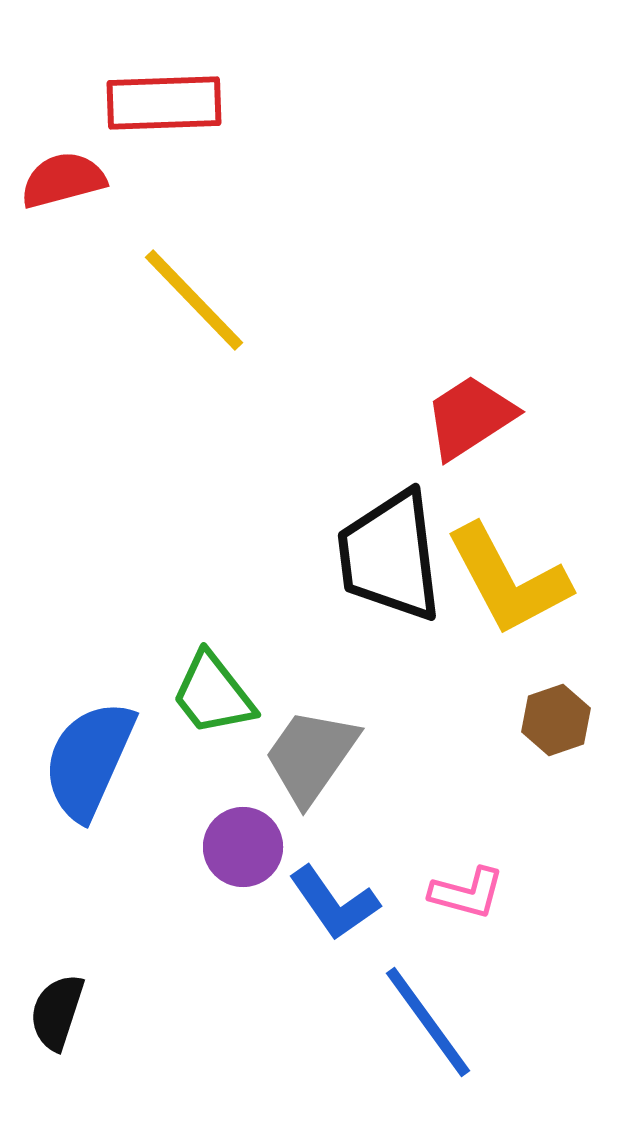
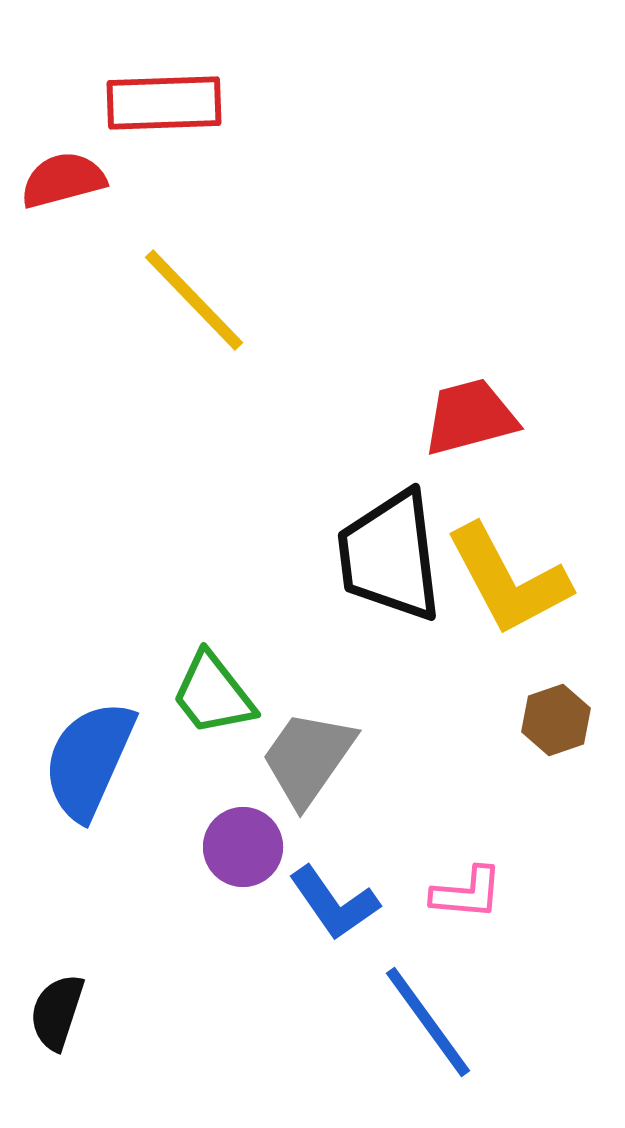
red trapezoid: rotated 18 degrees clockwise
gray trapezoid: moved 3 px left, 2 px down
pink L-shape: rotated 10 degrees counterclockwise
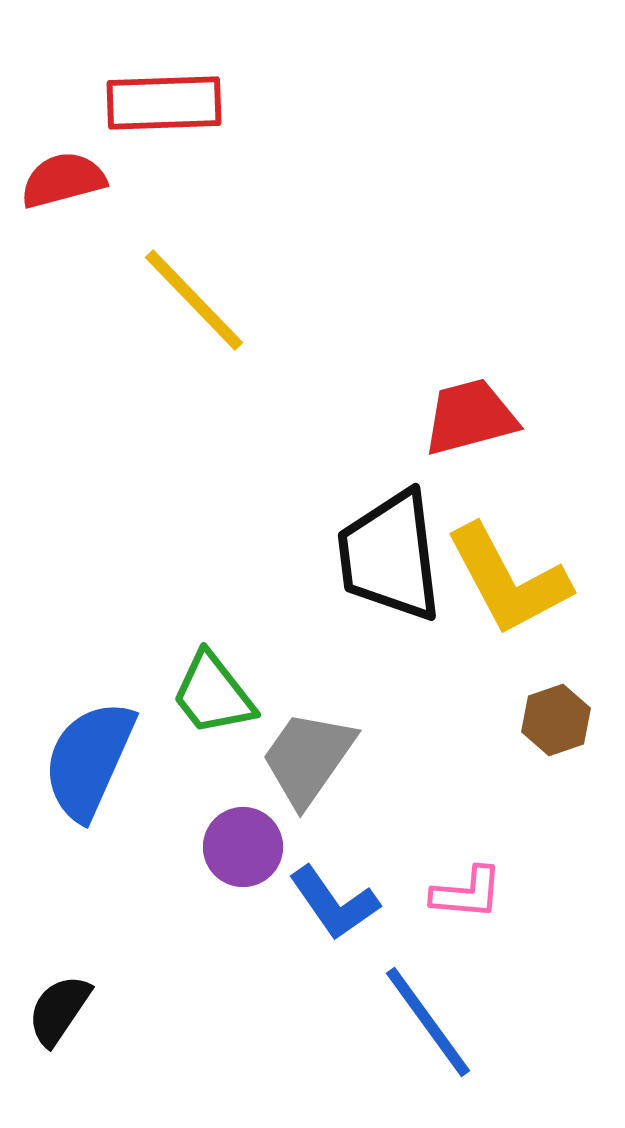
black semicircle: moved 2 px right, 2 px up; rotated 16 degrees clockwise
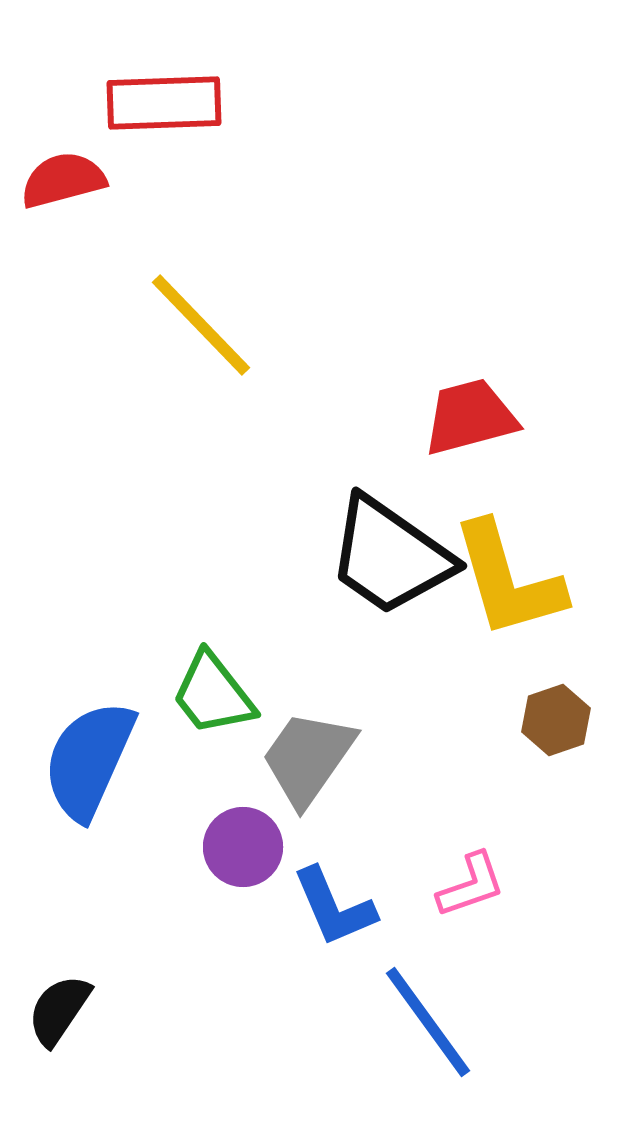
yellow line: moved 7 px right, 25 px down
black trapezoid: rotated 48 degrees counterclockwise
yellow L-shape: rotated 12 degrees clockwise
pink L-shape: moved 4 px right, 8 px up; rotated 24 degrees counterclockwise
blue L-shape: moved 4 px down; rotated 12 degrees clockwise
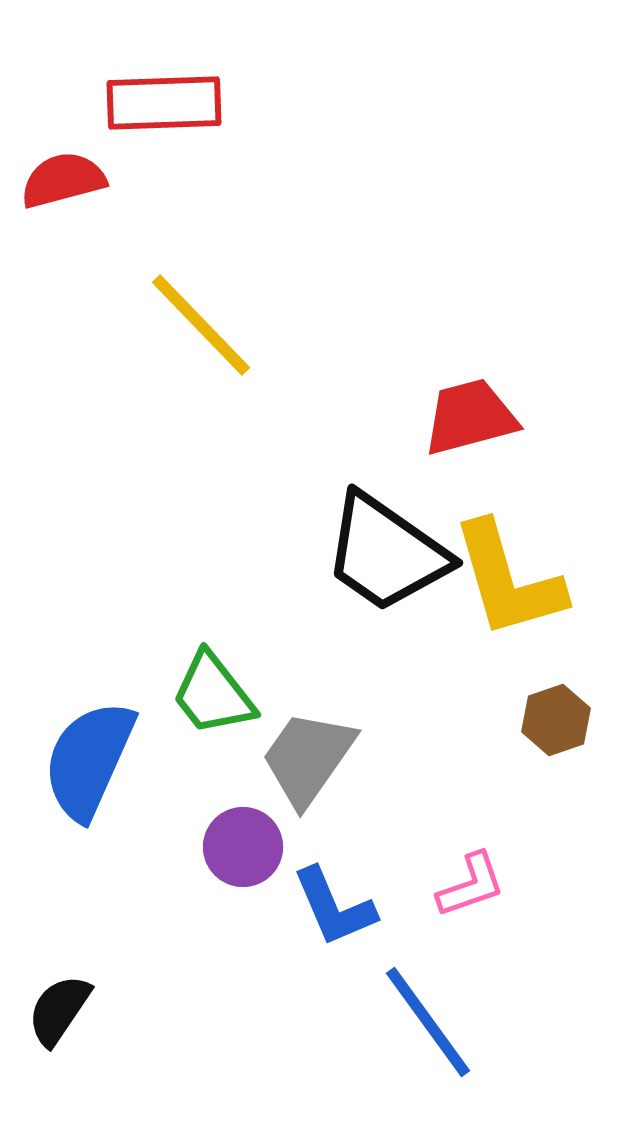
black trapezoid: moved 4 px left, 3 px up
